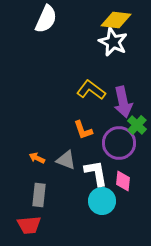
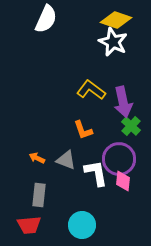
yellow diamond: rotated 12 degrees clockwise
green cross: moved 6 px left, 1 px down
purple circle: moved 16 px down
cyan circle: moved 20 px left, 24 px down
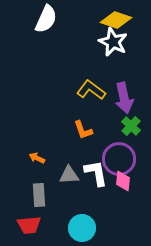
purple arrow: moved 1 px right, 4 px up
gray triangle: moved 3 px right, 15 px down; rotated 25 degrees counterclockwise
gray rectangle: rotated 10 degrees counterclockwise
cyan circle: moved 3 px down
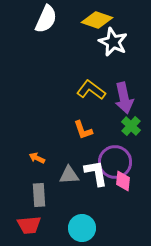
yellow diamond: moved 19 px left
purple circle: moved 4 px left, 3 px down
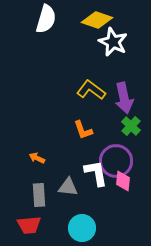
white semicircle: rotated 8 degrees counterclockwise
purple circle: moved 1 px right, 1 px up
gray triangle: moved 1 px left, 12 px down; rotated 10 degrees clockwise
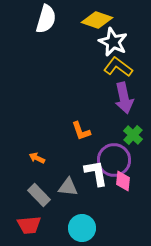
yellow L-shape: moved 27 px right, 23 px up
green cross: moved 2 px right, 9 px down
orange L-shape: moved 2 px left, 1 px down
purple circle: moved 2 px left, 1 px up
gray rectangle: rotated 40 degrees counterclockwise
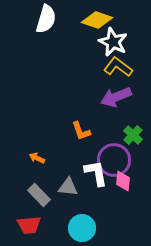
purple arrow: moved 8 px left, 1 px up; rotated 80 degrees clockwise
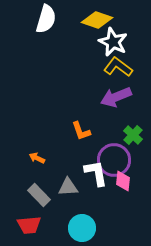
gray triangle: rotated 10 degrees counterclockwise
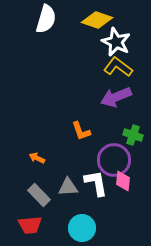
white star: moved 3 px right
green cross: rotated 24 degrees counterclockwise
white L-shape: moved 10 px down
red trapezoid: moved 1 px right
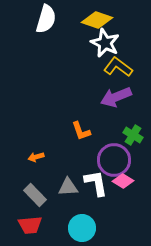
white star: moved 11 px left, 1 px down
green cross: rotated 12 degrees clockwise
orange arrow: moved 1 px left, 1 px up; rotated 42 degrees counterclockwise
pink diamond: rotated 65 degrees counterclockwise
gray rectangle: moved 4 px left
